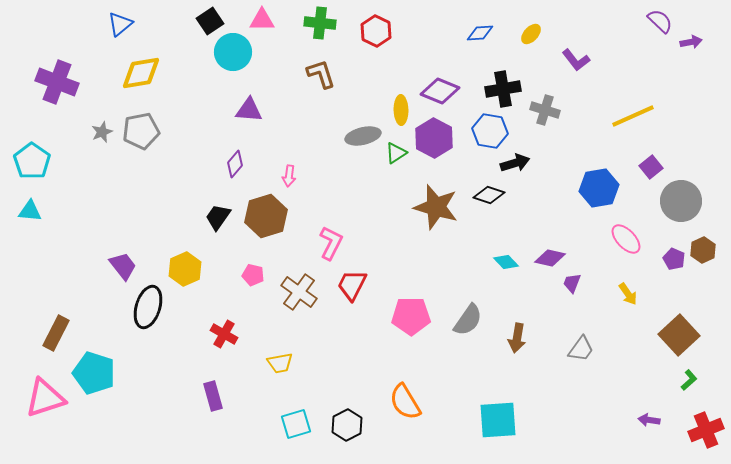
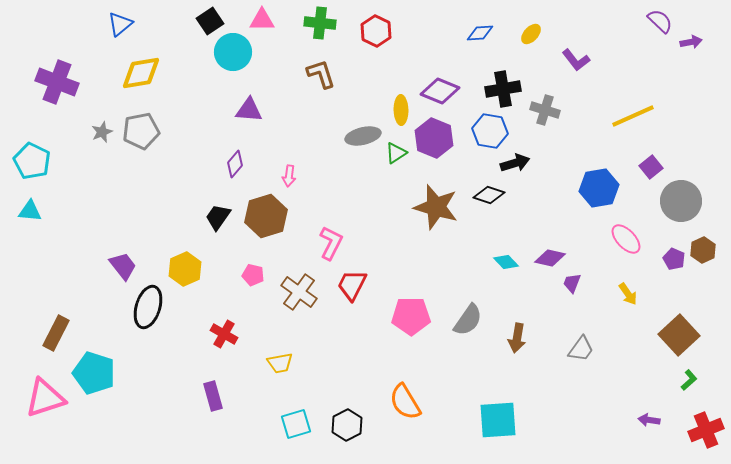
purple hexagon at (434, 138): rotated 6 degrees counterclockwise
cyan pentagon at (32, 161): rotated 9 degrees counterclockwise
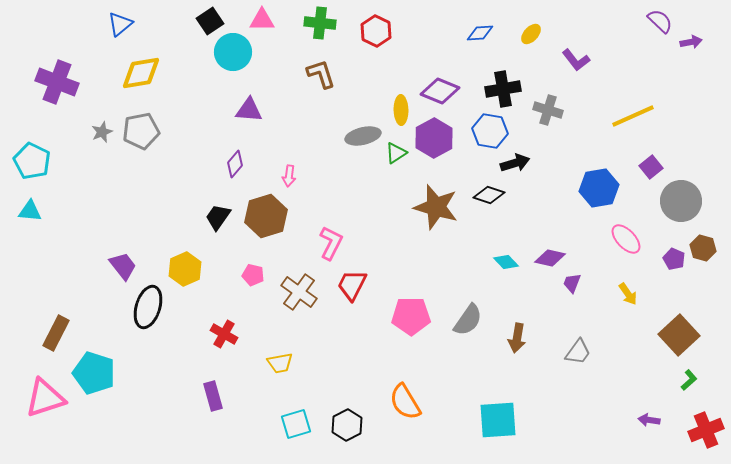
gray cross at (545, 110): moved 3 px right
purple hexagon at (434, 138): rotated 9 degrees clockwise
brown hexagon at (703, 250): moved 2 px up; rotated 20 degrees counterclockwise
gray trapezoid at (581, 349): moved 3 px left, 3 px down
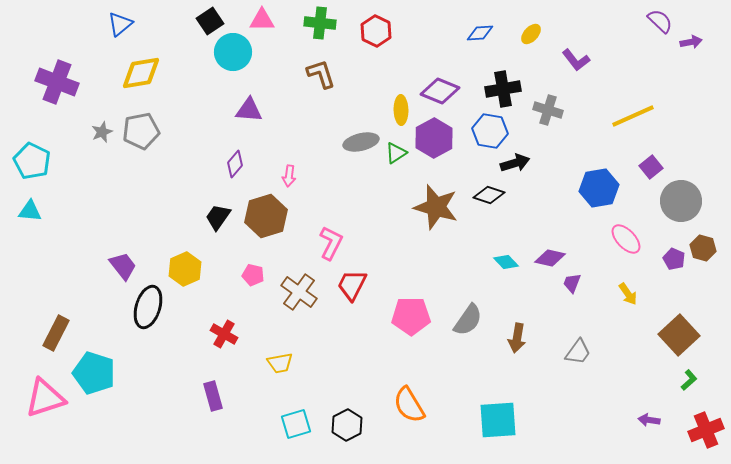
gray ellipse at (363, 136): moved 2 px left, 6 px down
orange semicircle at (405, 402): moved 4 px right, 3 px down
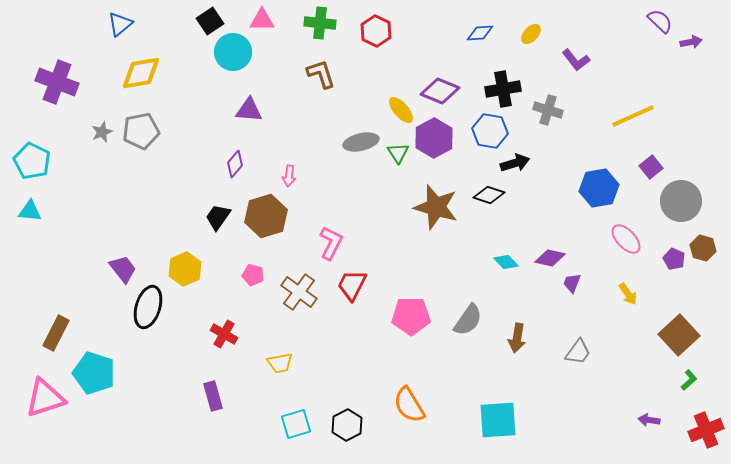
yellow ellipse at (401, 110): rotated 40 degrees counterclockwise
green triangle at (396, 153): moved 2 px right; rotated 30 degrees counterclockwise
purple trapezoid at (123, 266): moved 3 px down
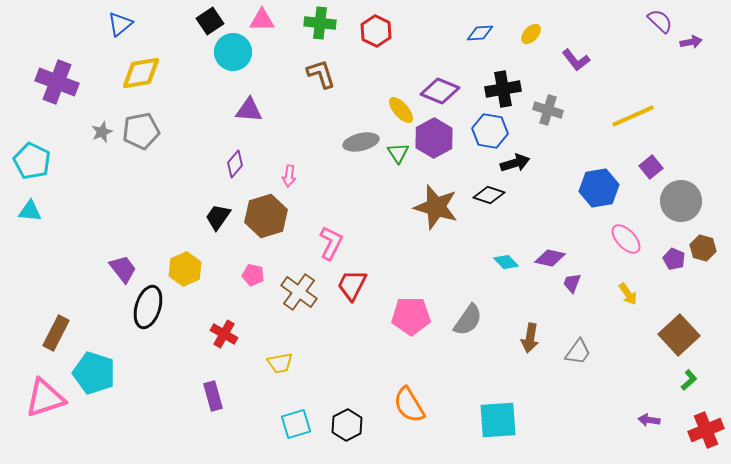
brown arrow at (517, 338): moved 13 px right
